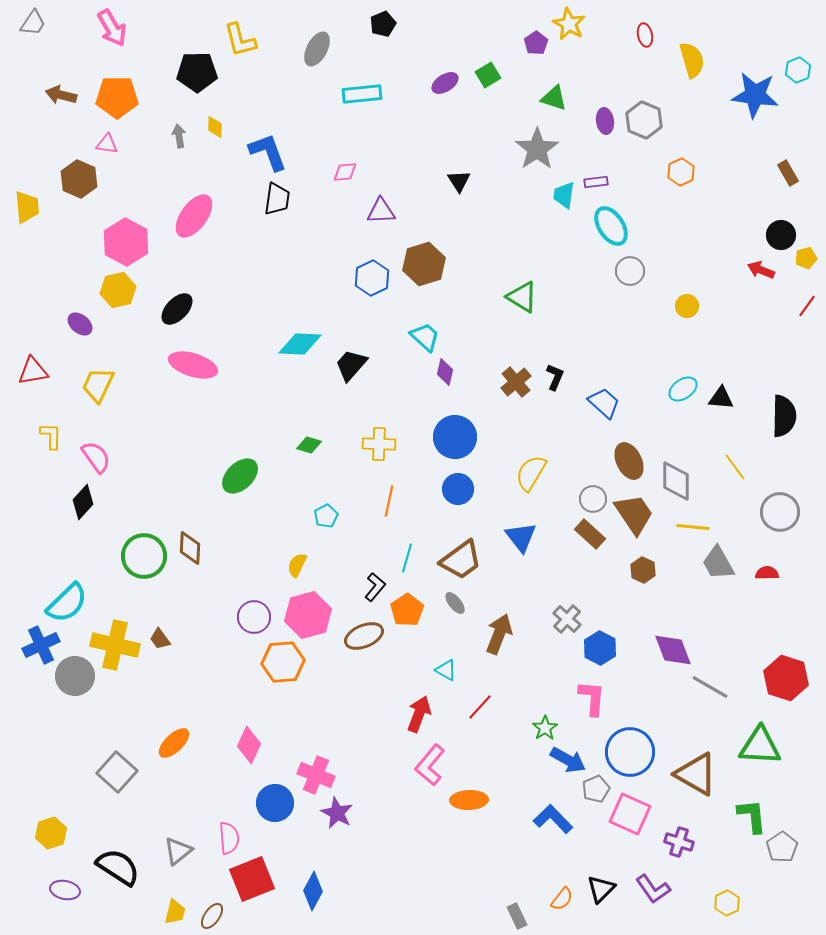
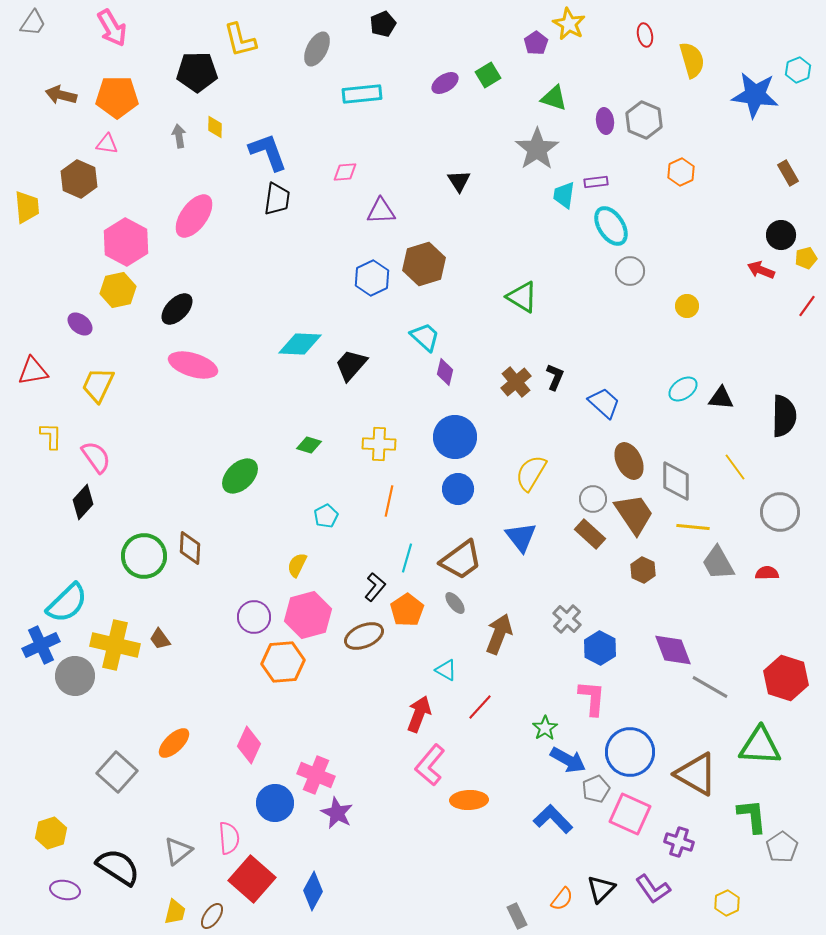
red square at (252, 879): rotated 27 degrees counterclockwise
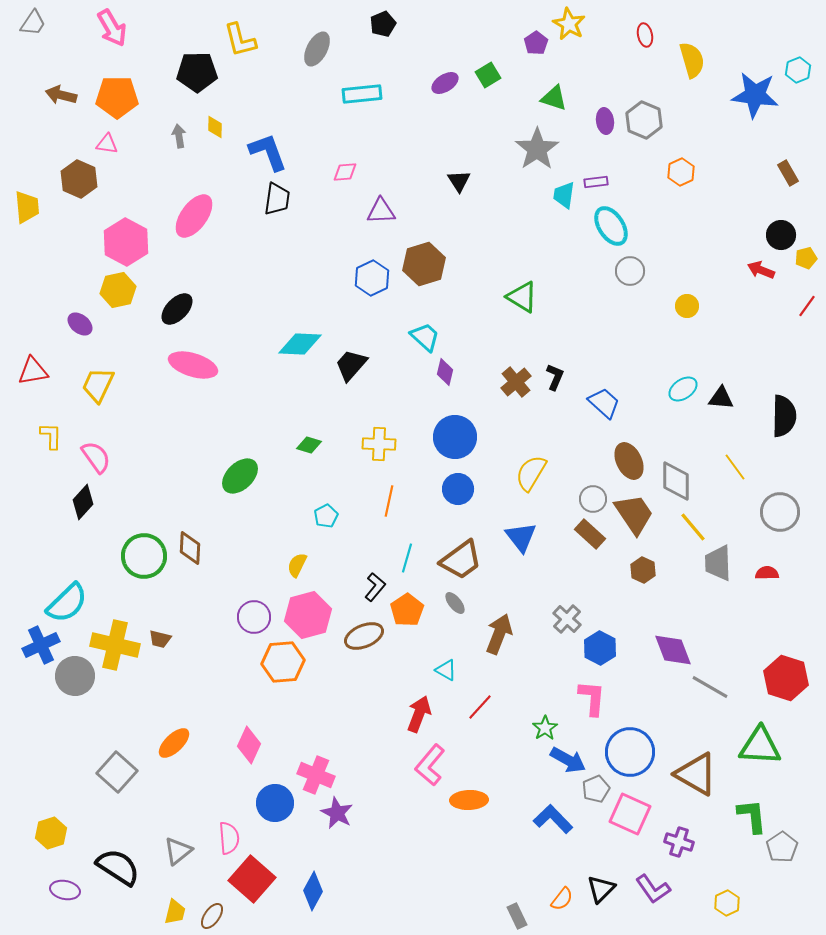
yellow line at (693, 527): rotated 44 degrees clockwise
gray trapezoid at (718, 563): rotated 27 degrees clockwise
brown trapezoid at (160, 639): rotated 40 degrees counterclockwise
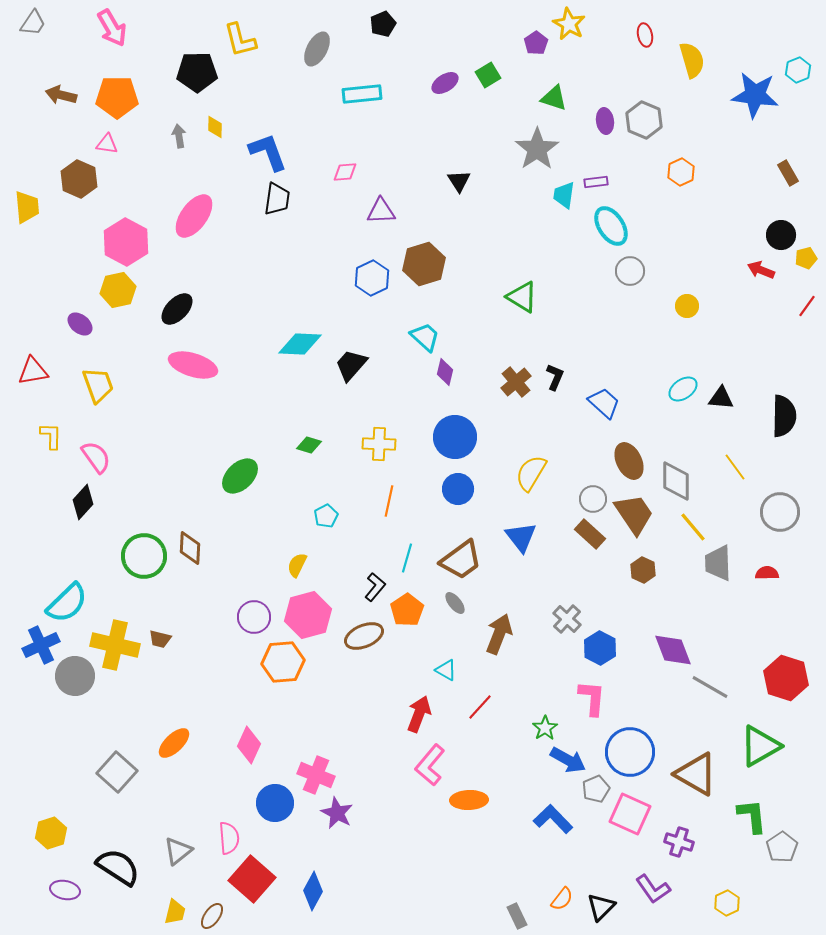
yellow trapezoid at (98, 385): rotated 135 degrees clockwise
green triangle at (760, 746): rotated 33 degrees counterclockwise
black triangle at (601, 889): moved 18 px down
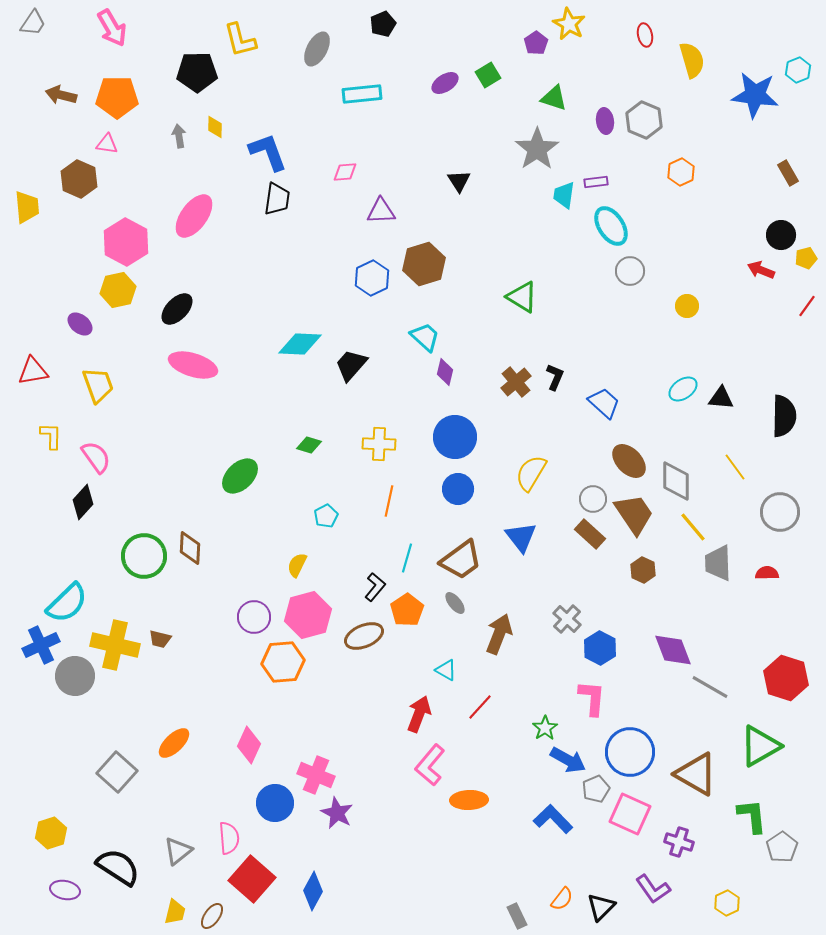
brown ellipse at (629, 461): rotated 18 degrees counterclockwise
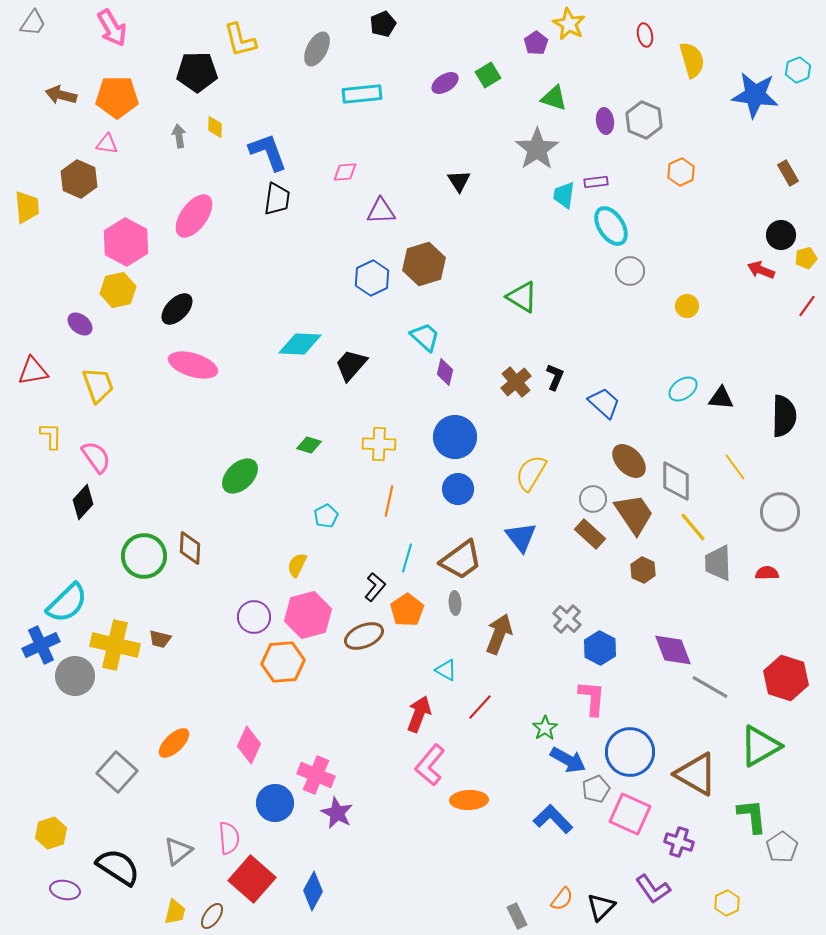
gray ellipse at (455, 603): rotated 35 degrees clockwise
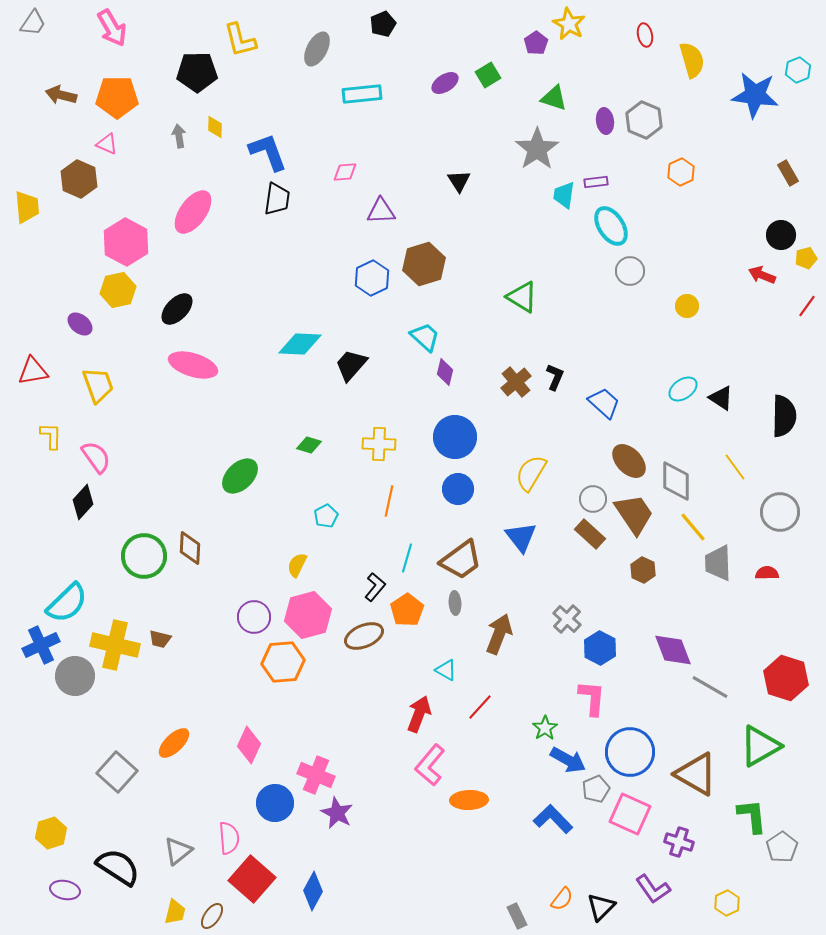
pink triangle at (107, 144): rotated 15 degrees clockwise
pink ellipse at (194, 216): moved 1 px left, 4 px up
red arrow at (761, 270): moved 1 px right, 5 px down
black triangle at (721, 398): rotated 28 degrees clockwise
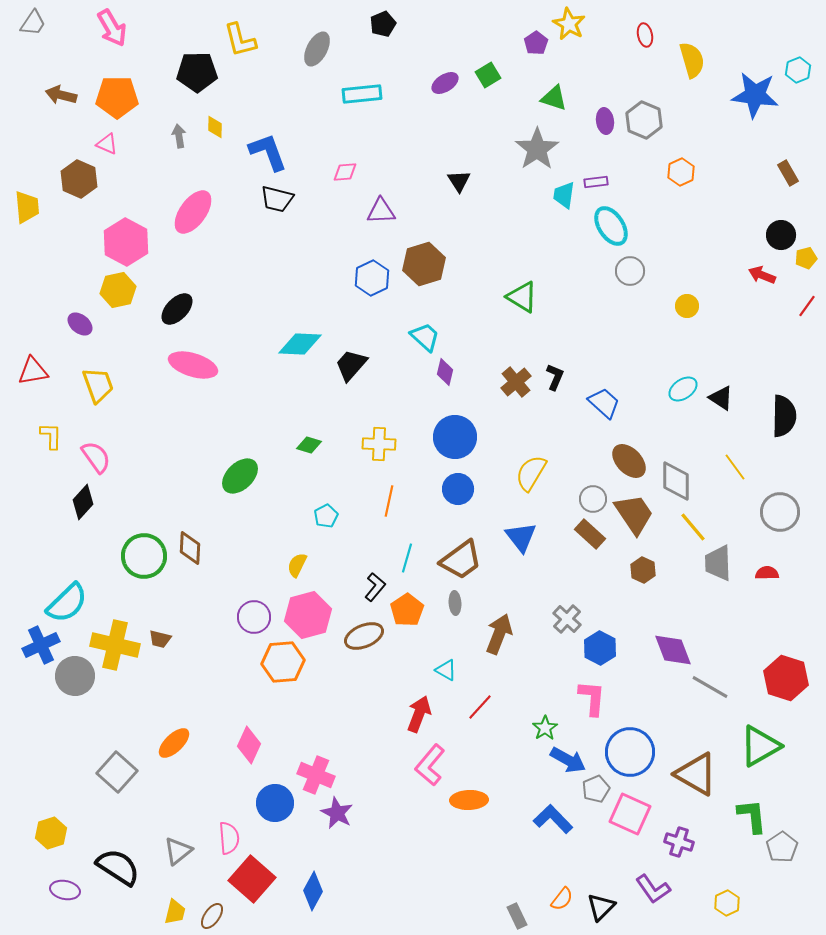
black trapezoid at (277, 199): rotated 96 degrees clockwise
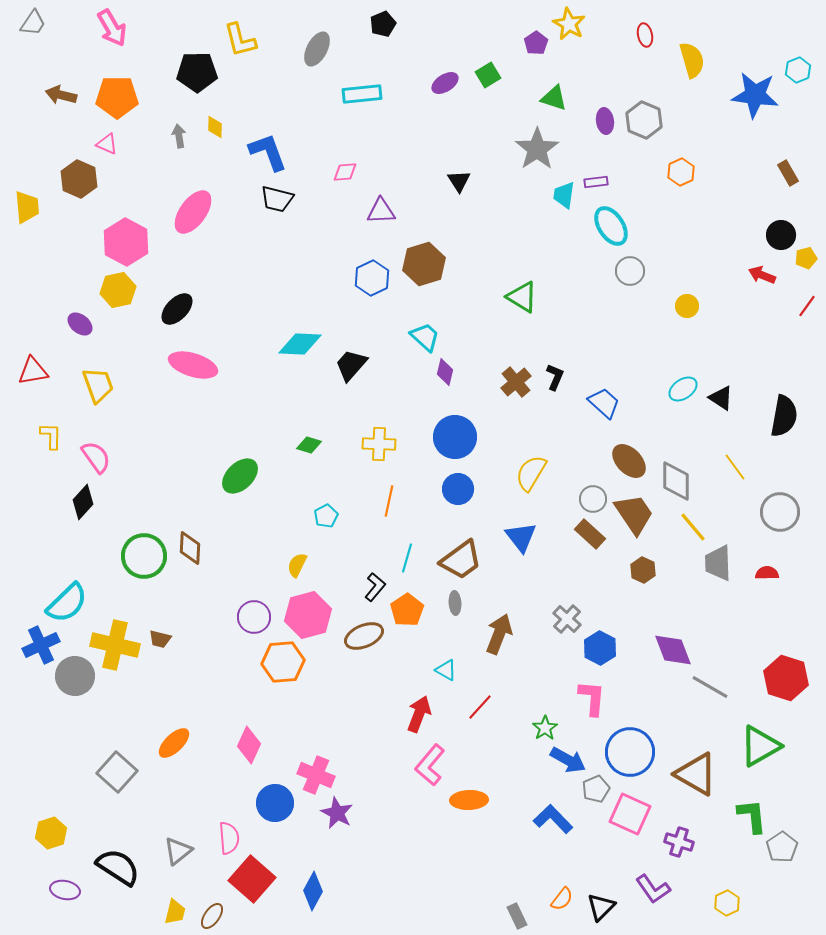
black semicircle at (784, 416): rotated 9 degrees clockwise
